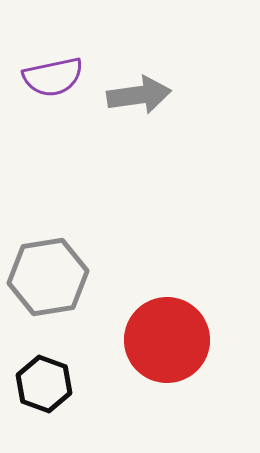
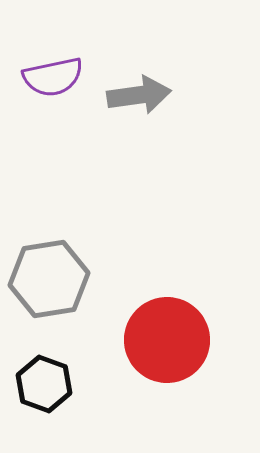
gray hexagon: moved 1 px right, 2 px down
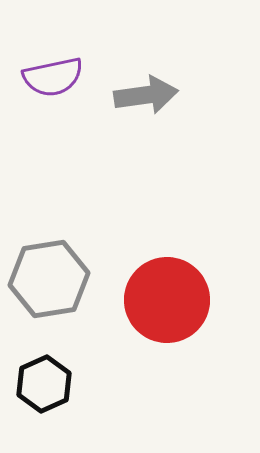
gray arrow: moved 7 px right
red circle: moved 40 px up
black hexagon: rotated 16 degrees clockwise
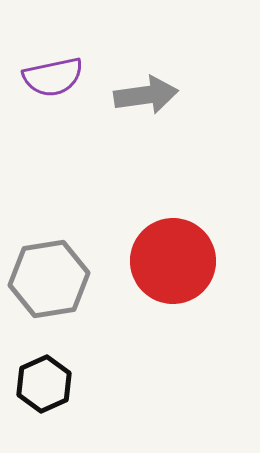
red circle: moved 6 px right, 39 px up
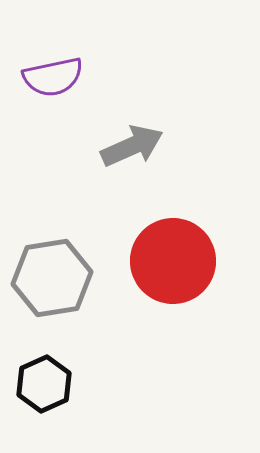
gray arrow: moved 14 px left, 51 px down; rotated 16 degrees counterclockwise
gray hexagon: moved 3 px right, 1 px up
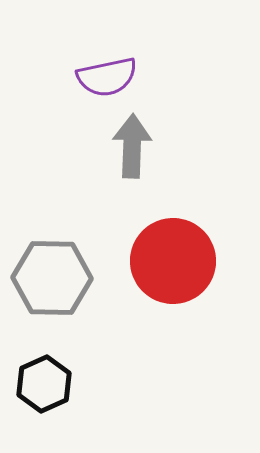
purple semicircle: moved 54 px right
gray arrow: rotated 64 degrees counterclockwise
gray hexagon: rotated 10 degrees clockwise
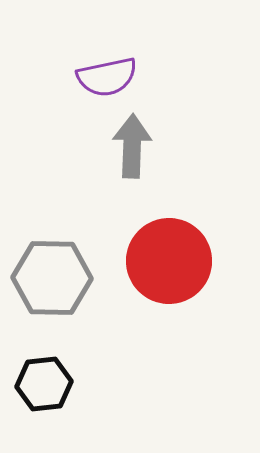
red circle: moved 4 px left
black hexagon: rotated 18 degrees clockwise
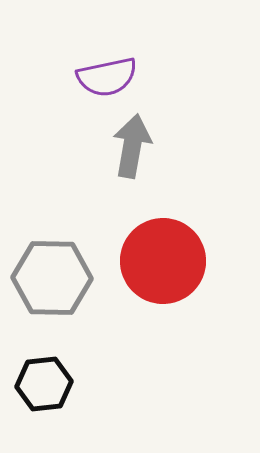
gray arrow: rotated 8 degrees clockwise
red circle: moved 6 px left
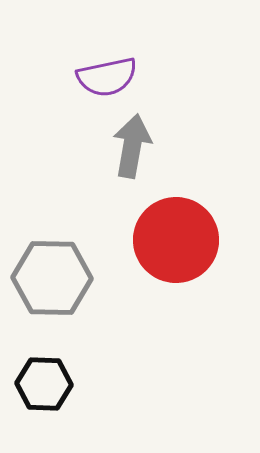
red circle: moved 13 px right, 21 px up
black hexagon: rotated 8 degrees clockwise
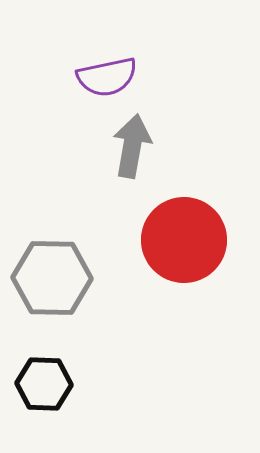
red circle: moved 8 px right
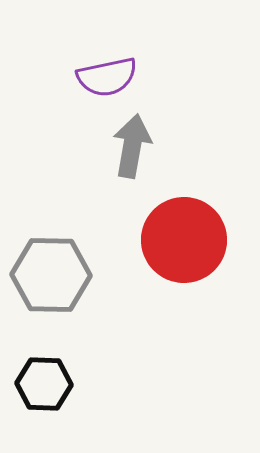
gray hexagon: moved 1 px left, 3 px up
